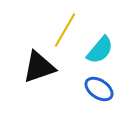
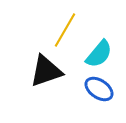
cyan semicircle: moved 1 px left, 4 px down
black triangle: moved 7 px right, 4 px down
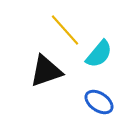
yellow line: rotated 72 degrees counterclockwise
blue ellipse: moved 13 px down
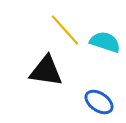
cyan semicircle: moved 6 px right, 12 px up; rotated 112 degrees counterclockwise
black triangle: rotated 27 degrees clockwise
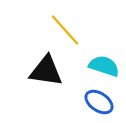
cyan semicircle: moved 1 px left, 24 px down
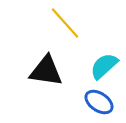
yellow line: moved 7 px up
cyan semicircle: rotated 60 degrees counterclockwise
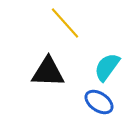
cyan semicircle: moved 3 px right, 1 px down; rotated 12 degrees counterclockwise
black triangle: moved 2 px right, 1 px down; rotated 6 degrees counterclockwise
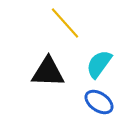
cyan semicircle: moved 8 px left, 3 px up
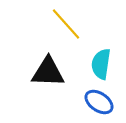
yellow line: moved 1 px right, 1 px down
cyan semicircle: moved 2 px right; rotated 28 degrees counterclockwise
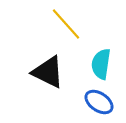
black triangle: rotated 24 degrees clockwise
